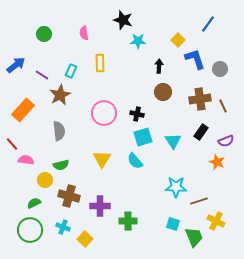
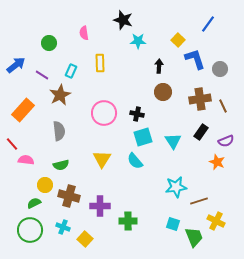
green circle at (44, 34): moved 5 px right, 9 px down
yellow circle at (45, 180): moved 5 px down
cyan star at (176, 187): rotated 10 degrees counterclockwise
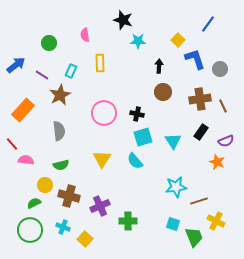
pink semicircle at (84, 33): moved 1 px right, 2 px down
purple cross at (100, 206): rotated 24 degrees counterclockwise
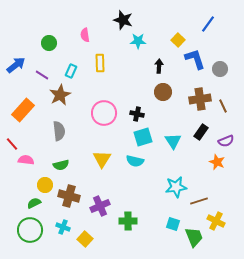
cyan semicircle at (135, 161): rotated 36 degrees counterclockwise
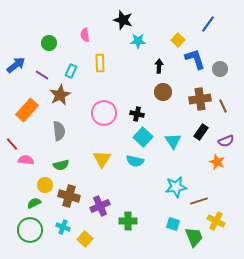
orange rectangle at (23, 110): moved 4 px right
cyan square at (143, 137): rotated 30 degrees counterclockwise
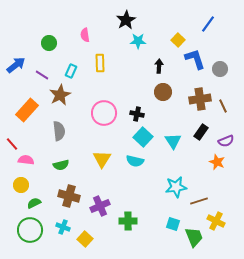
black star at (123, 20): moved 3 px right; rotated 24 degrees clockwise
yellow circle at (45, 185): moved 24 px left
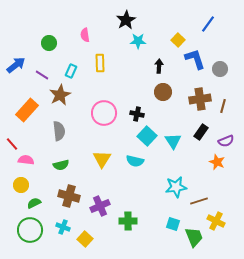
brown line at (223, 106): rotated 40 degrees clockwise
cyan square at (143, 137): moved 4 px right, 1 px up
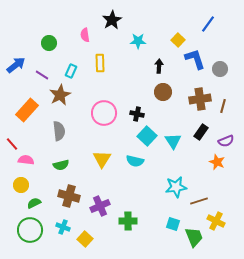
black star at (126, 20): moved 14 px left
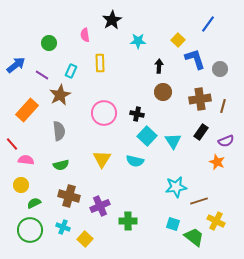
green trapezoid at (194, 237): rotated 30 degrees counterclockwise
